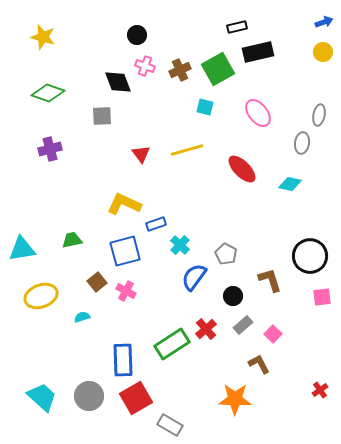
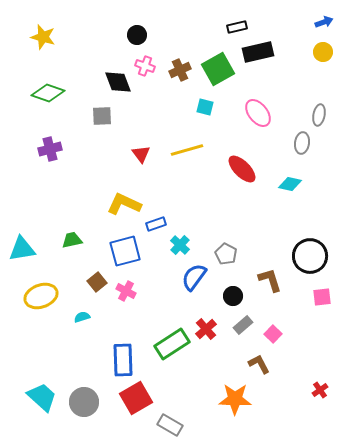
gray circle at (89, 396): moved 5 px left, 6 px down
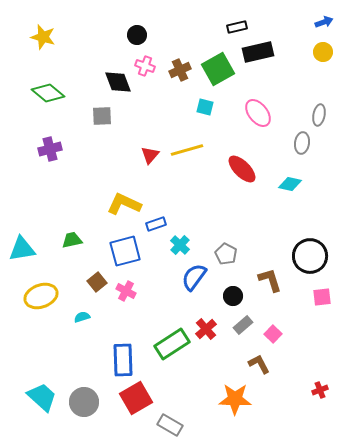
green diamond at (48, 93): rotated 20 degrees clockwise
red triangle at (141, 154): moved 9 px right, 1 px down; rotated 18 degrees clockwise
red cross at (320, 390): rotated 14 degrees clockwise
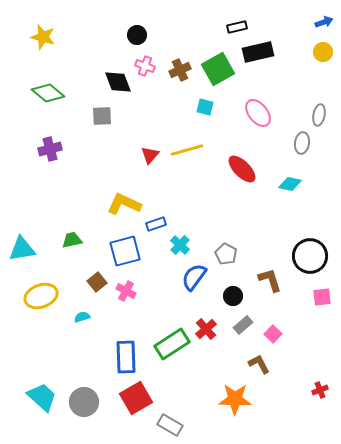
blue rectangle at (123, 360): moved 3 px right, 3 px up
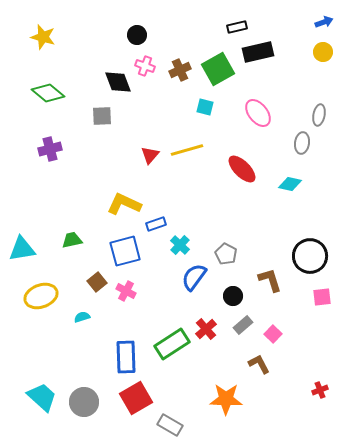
orange star at (235, 399): moved 9 px left
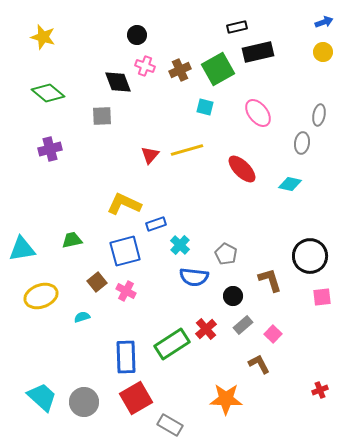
blue semicircle at (194, 277): rotated 120 degrees counterclockwise
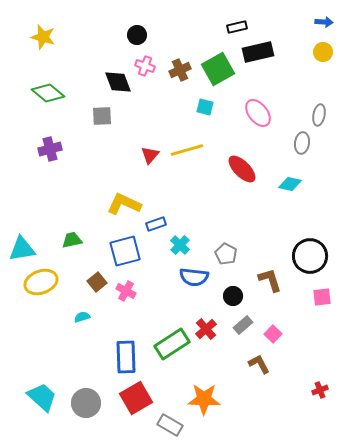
blue arrow at (324, 22): rotated 24 degrees clockwise
yellow ellipse at (41, 296): moved 14 px up
orange star at (226, 399): moved 22 px left
gray circle at (84, 402): moved 2 px right, 1 px down
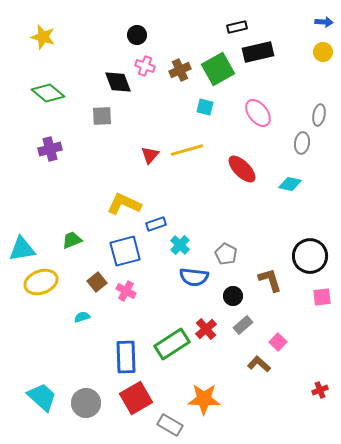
green trapezoid at (72, 240): rotated 10 degrees counterclockwise
pink square at (273, 334): moved 5 px right, 8 px down
brown L-shape at (259, 364): rotated 20 degrees counterclockwise
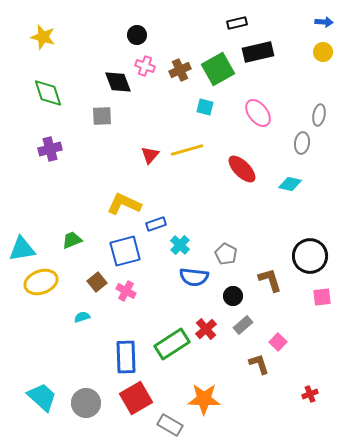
black rectangle at (237, 27): moved 4 px up
green diamond at (48, 93): rotated 32 degrees clockwise
brown L-shape at (259, 364): rotated 30 degrees clockwise
red cross at (320, 390): moved 10 px left, 4 px down
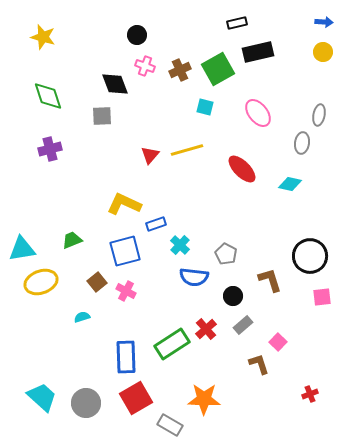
black diamond at (118, 82): moved 3 px left, 2 px down
green diamond at (48, 93): moved 3 px down
